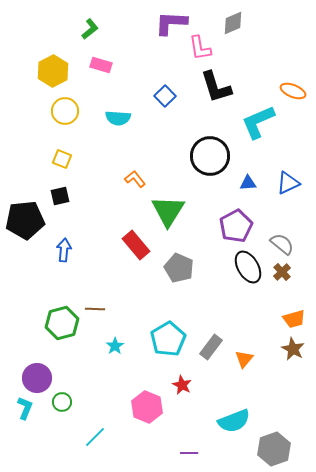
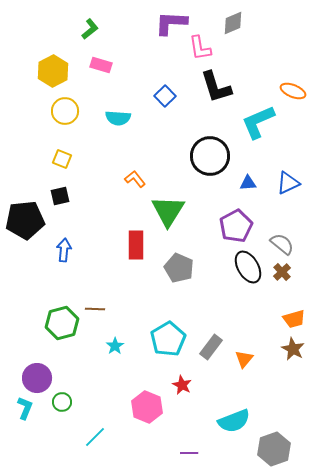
red rectangle at (136, 245): rotated 40 degrees clockwise
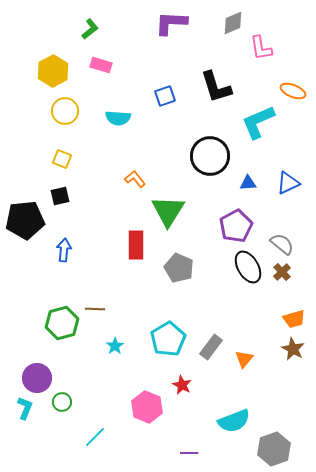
pink L-shape at (200, 48): moved 61 px right
blue square at (165, 96): rotated 25 degrees clockwise
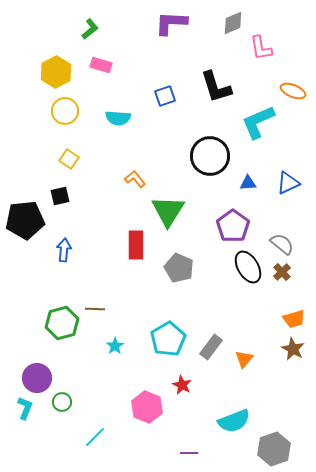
yellow hexagon at (53, 71): moved 3 px right, 1 px down
yellow square at (62, 159): moved 7 px right; rotated 12 degrees clockwise
purple pentagon at (236, 226): moved 3 px left; rotated 8 degrees counterclockwise
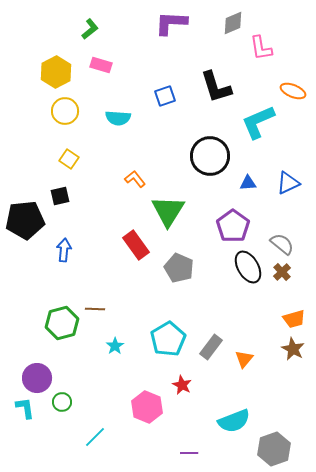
red rectangle at (136, 245): rotated 36 degrees counterclockwise
cyan L-shape at (25, 408): rotated 30 degrees counterclockwise
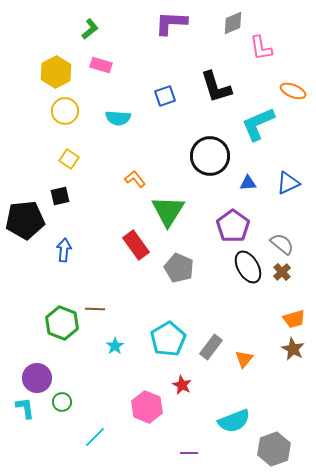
cyan L-shape at (258, 122): moved 2 px down
green hexagon at (62, 323): rotated 24 degrees counterclockwise
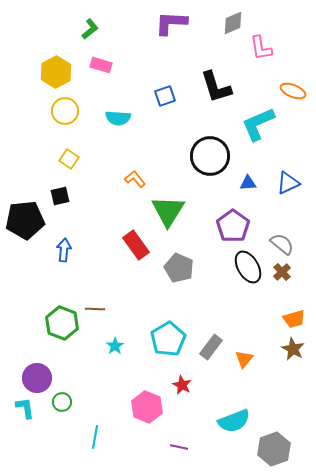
cyan line at (95, 437): rotated 35 degrees counterclockwise
purple line at (189, 453): moved 10 px left, 6 px up; rotated 12 degrees clockwise
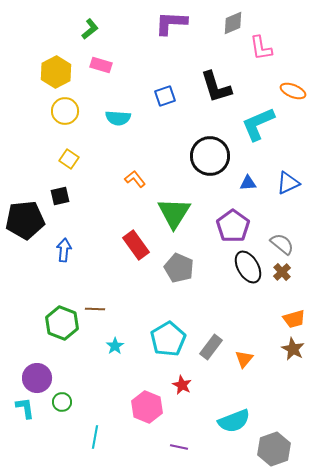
green triangle at (168, 211): moved 6 px right, 2 px down
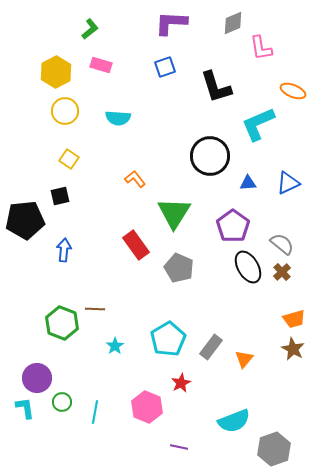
blue square at (165, 96): moved 29 px up
red star at (182, 385): moved 1 px left, 2 px up; rotated 18 degrees clockwise
cyan line at (95, 437): moved 25 px up
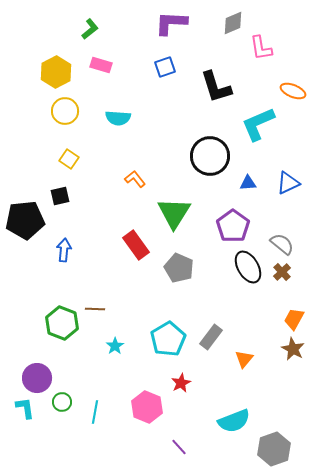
orange trapezoid at (294, 319): rotated 135 degrees clockwise
gray rectangle at (211, 347): moved 10 px up
purple line at (179, 447): rotated 36 degrees clockwise
